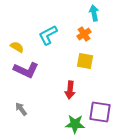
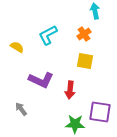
cyan arrow: moved 1 px right, 2 px up
purple L-shape: moved 15 px right, 10 px down
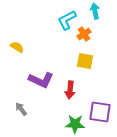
cyan L-shape: moved 19 px right, 15 px up
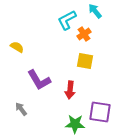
cyan arrow: rotated 28 degrees counterclockwise
purple L-shape: moved 2 px left; rotated 35 degrees clockwise
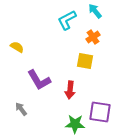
orange cross: moved 9 px right, 3 px down
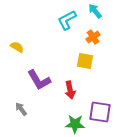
red arrow: rotated 18 degrees counterclockwise
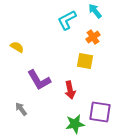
green star: rotated 12 degrees counterclockwise
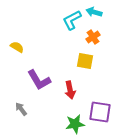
cyan arrow: moved 1 px left, 1 px down; rotated 35 degrees counterclockwise
cyan L-shape: moved 5 px right
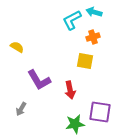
orange cross: rotated 16 degrees clockwise
gray arrow: rotated 112 degrees counterclockwise
